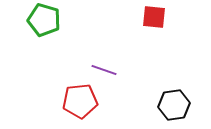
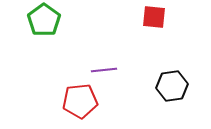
green pentagon: rotated 20 degrees clockwise
purple line: rotated 25 degrees counterclockwise
black hexagon: moved 2 px left, 19 px up
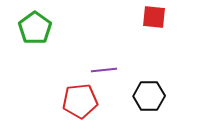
green pentagon: moved 9 px left, 8 px down
black hexagon: moved 23 px left, 10 px down; rotated 8 degrees clockwise
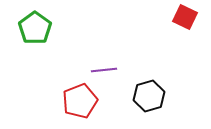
red square: moved 31 px right; rotated 20 degrees clockwise
black hexagon: rotated 16 degrees counterclockwise
red pentagon: rotated 16 degrees counterclockwise
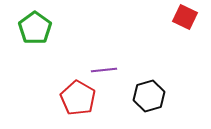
red pentagon: moved 2 px left, 3 px up; rotated 20 degrees counterclockwise
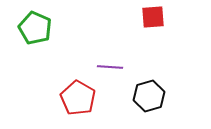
red square: moved 32 px left; rotated 30 degrees counterclockwise
green pentagon: rotated 12 degrees counterclockwise
purple line: moved 6 px right, 3 px up; rotated 10 degrees clockwise
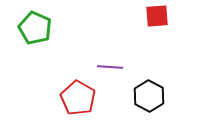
red square: moved 4 px right, 1 px up
black hexagon: rotated 16 degrees counterclockwise
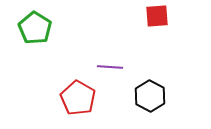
green pentagon: rotated 8 degrees clockwise
black hexagon: moved 1 px right
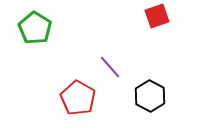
red square: rotated 15 degrees counterclockwise
purple line: rotated 45 degrees clockwise
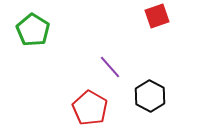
green pentagon: moved 2 px left, 2 px down
red pentagon: moved 12 px right, 10 px down
